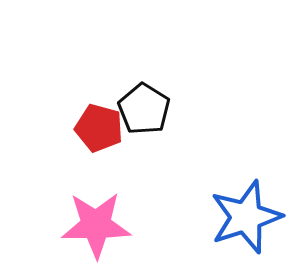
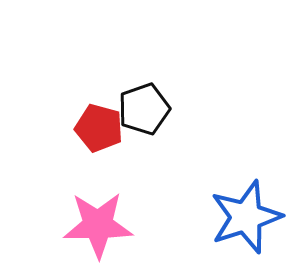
black pentagon: rotated 21 degrees clockwise
pink star: moved 2 px right
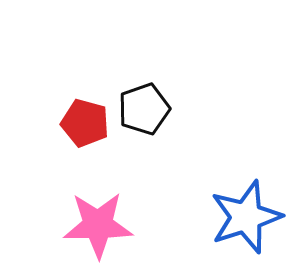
red pentagon: moved 14 px left, 5 px up
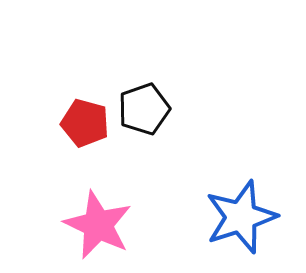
blue star: moved 5 px left
pink star: rotated 26 degrees clockwise
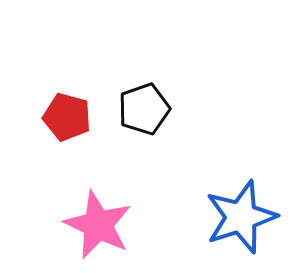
red pentagon: moved 18 px left, 6 px up
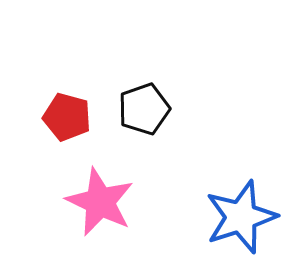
pink star: moved 2 px right, 23 px up
